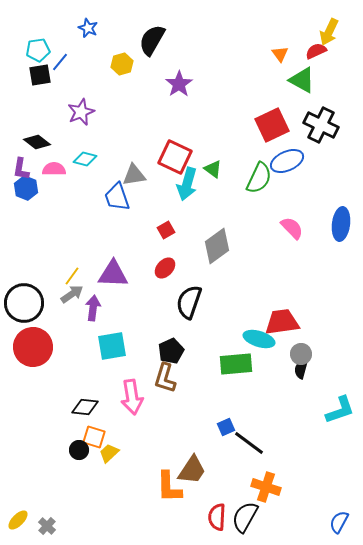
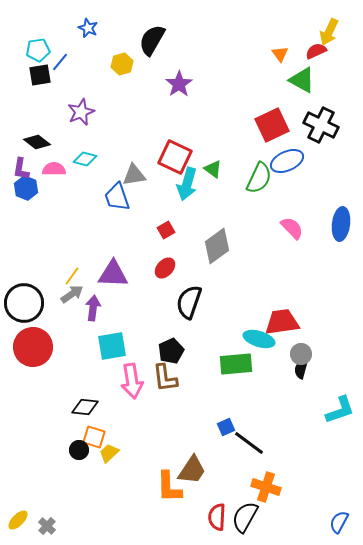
brown L-shape at (165, 378): rotated 24 degrees counterclockwise
pink arrow at (132, 397): moved 16 px up
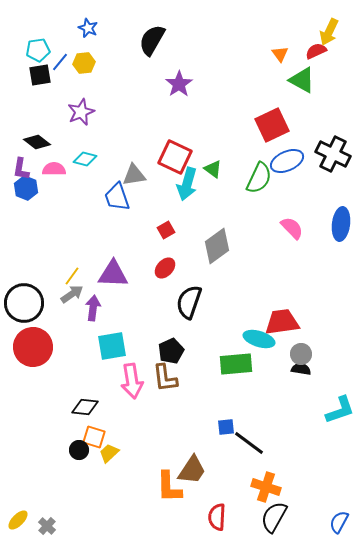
yellow hexagon at (122, 64): moved 38 px left, 1 px up; rotated 10 degrees clockwise
black cross at (321, 125): moved 12 px right, 29 px down
black semicircle at (301, 369): rotated 84 degrees clockwise
blue square at (226, 427): rotated 18 degrees clockwise
black semicircle at (245, 517): moved 29 px right
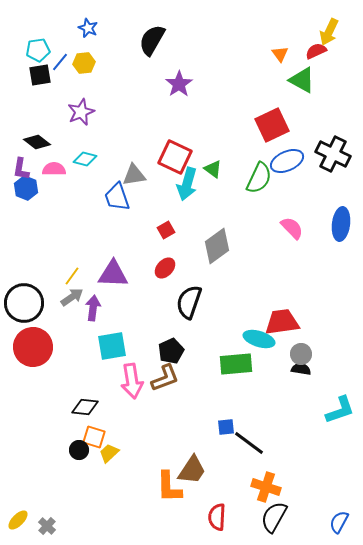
gray arrow at (72, 294): moved 3 px down
brown L-shape at (165, 378): rotated 104 degrees counterclockwise
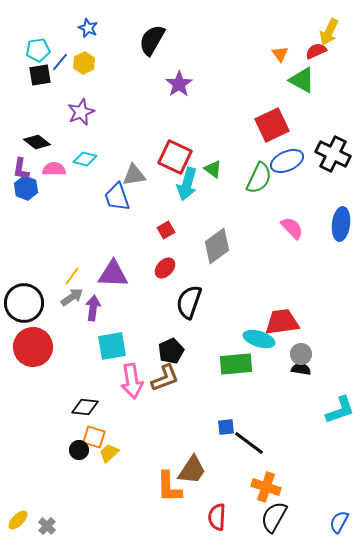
yellow hexagon at (84, 63): rotated 20 degrees counterclockwise
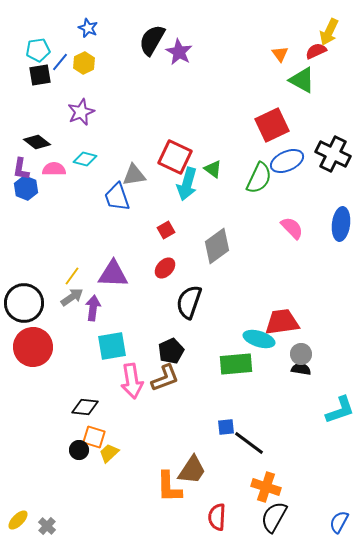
purple star at (179, 84): moved 32 px up; rotated 8 degrees counterclockwise
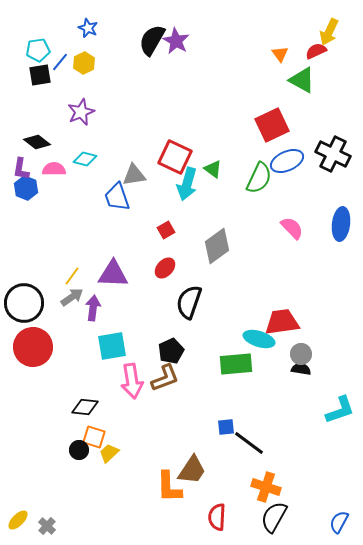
purple star at (179, 52): moved 3 px left, 11 px up
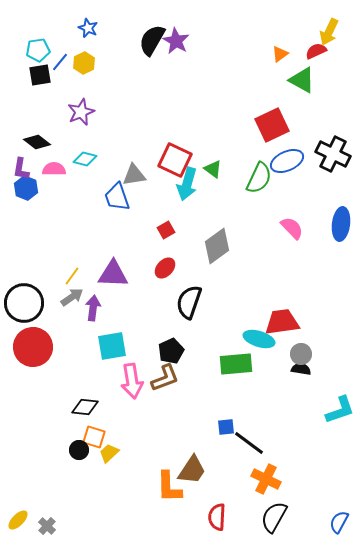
orange triangle at (280, 54): rotated 30 degrees clockwise
red square at (175, 157): moved 3 px down
orange cross at (266, 487): moved 8 px up; rotated 8 degrees clockwise
